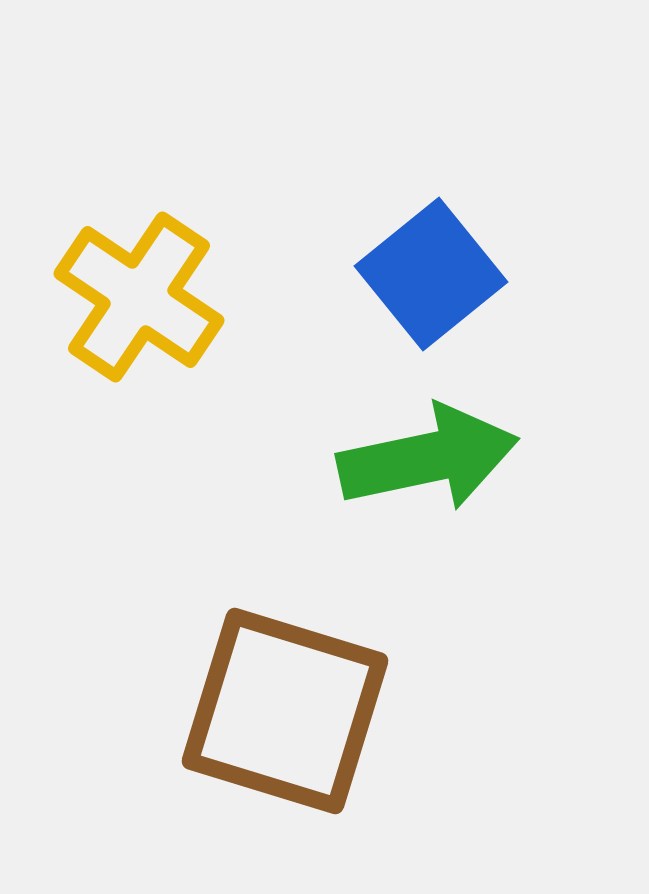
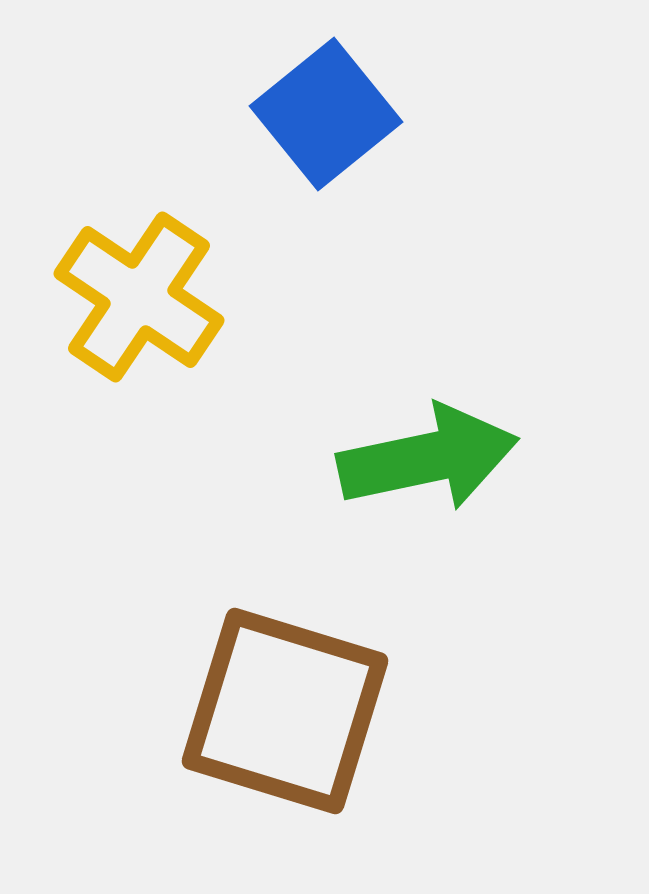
blue square: moved 105 px left, 160 px up
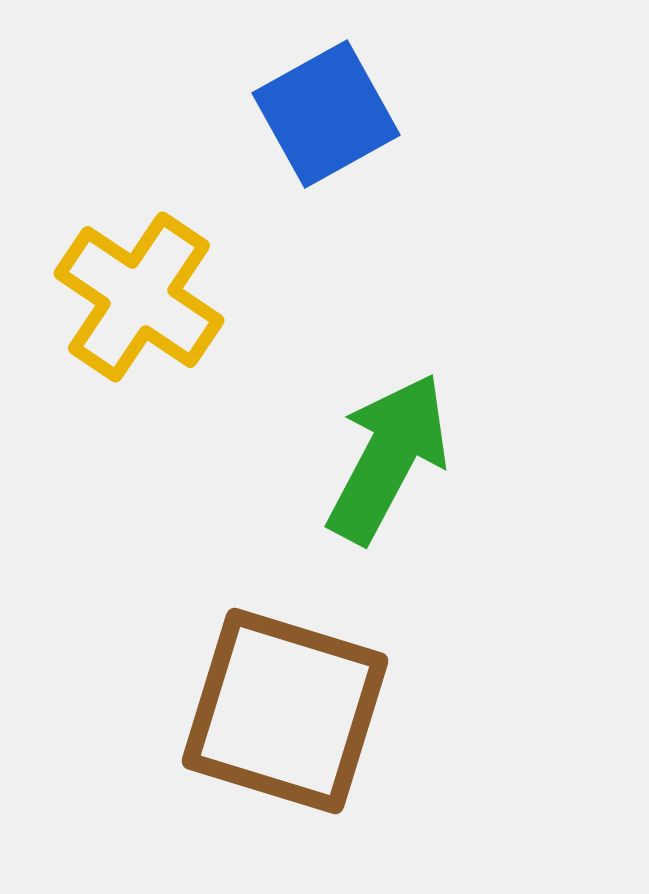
blue square: rotated 10 degrees clockwise
green arrow: moved 40 px left; rotated 50 degrees counterclockwise
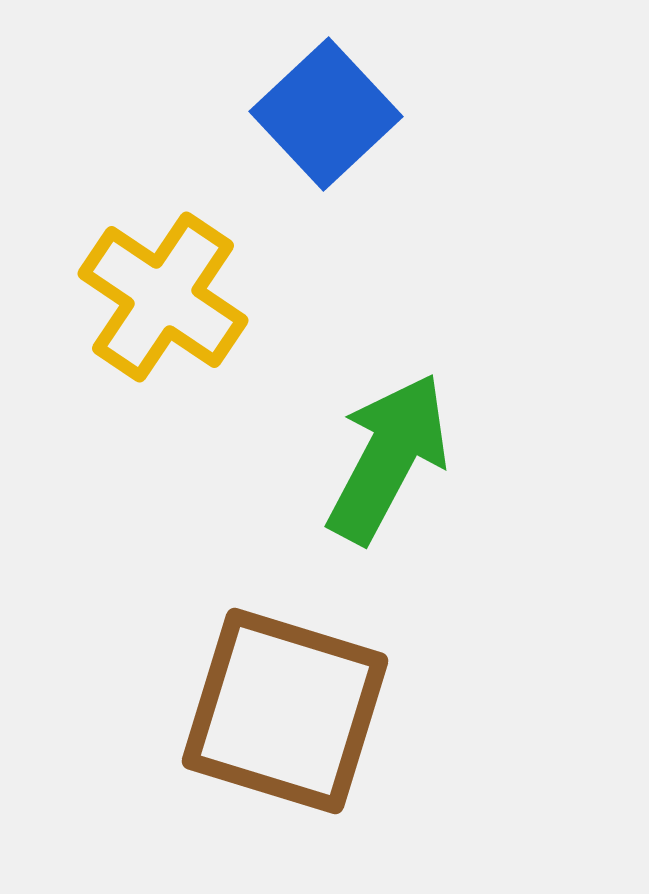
blue square: rotated 14 degrees counterclockwise
yellow cross: moved 24 px right
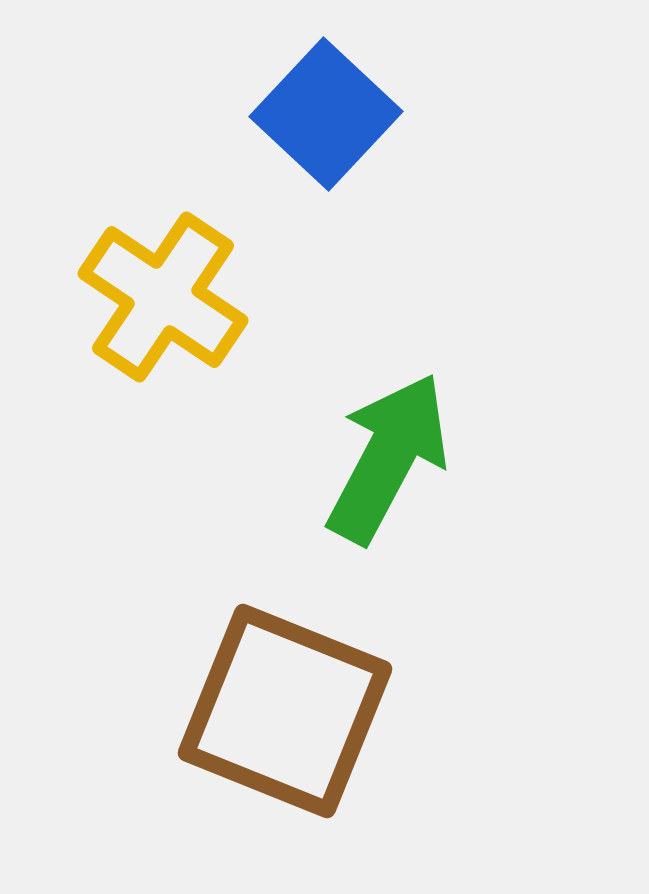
blue square: rotated 4 degrees counterclockwise
brown square: rotated 5 degrees clockwise
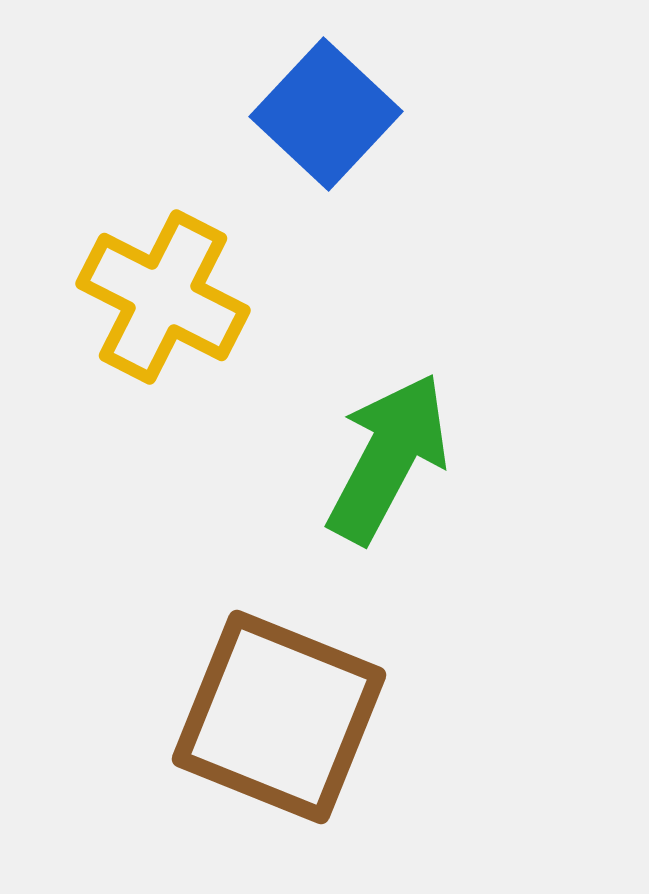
yellow cross: rotated 7 degrees counterclockwise
brown square: moved 6 px left, 6 px down
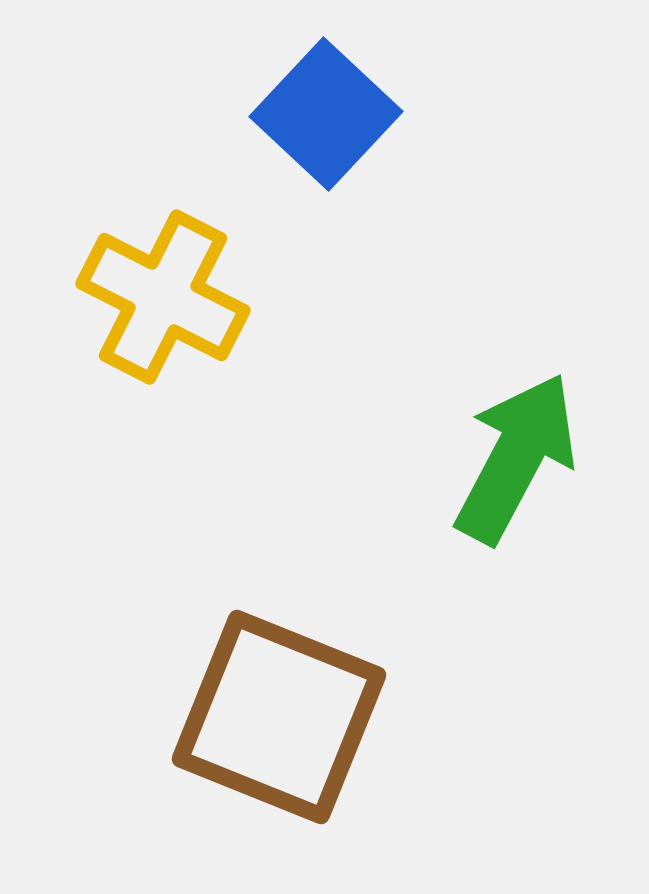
green arrow: moved 128 px right
